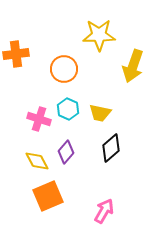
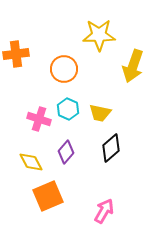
yellow diamond: moved 6 px left, 1 px down
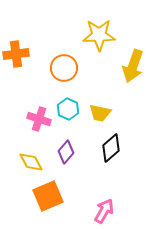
orange circle: moved 1 px up
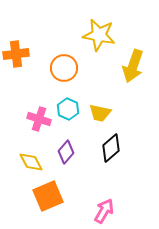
yellow star: rotated 12 degrees clockwise
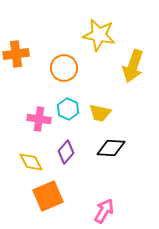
pink cross: rotated 10 degrees counterclockwise
black diamond: rotated 44 degrees clockwise
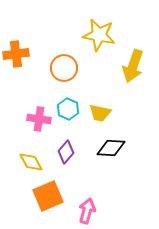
pink arrow: moved 17 px left; rotated 15 degrees counterclockwise
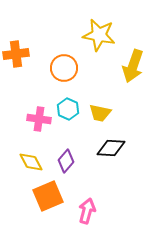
purple diamond: moved 9 px down
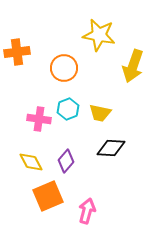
orange cross: moved 1 px right, 2 px up
cyan hexagon: rotated 15 degrees clockwise
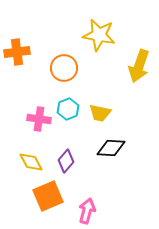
yellow arrow: moved 6 px right
